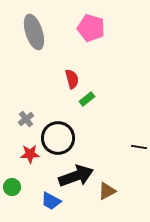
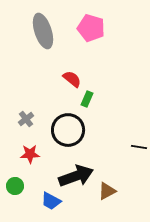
gray ellipse: moved 9 px right, 1 px up
red semicircle: rotated 36 degrees counterclockwise
green rectangle: rotated 28 degrees counterclockwise
black circle: moved 10 px right, 8 px up
green circle: moved 3 px right, 1 px up
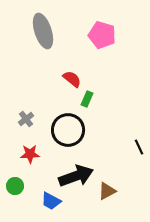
pink pentagon: moved 11 px right, 7 px down
black line: rotated 56 degrees clockwise
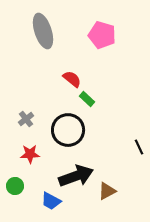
green rectangle: rotated 70 degrees counterclockwise
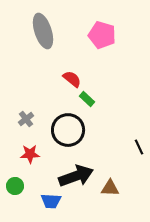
brown triangle: moved 3 px right, 3 px up; rotated 30 degrees clockwise
blue trapezoid: rotated 25 degrees counterclockwise
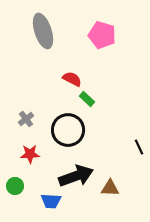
red semicircle: rotated 12 degrees counterclockwise
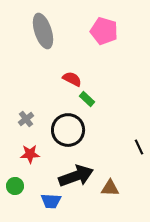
pink pentagon: moved 2 px right, 4 px up
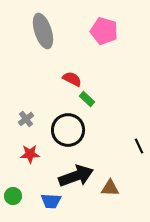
black line: moved 1 px up
green circle: moved 2 px left, 10 px down
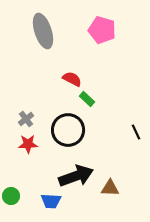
pink pentagon: moved 2 px left, 1 px up
black line: moved 3 px left, 14 px up
red star: moved 2 px left, 10 px up
green circle: moved 2 px left
